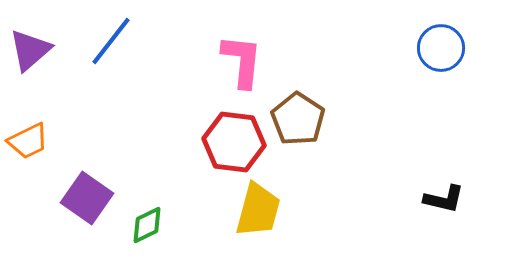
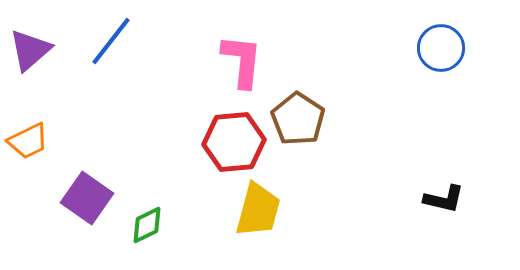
red hexagon: rotated 12 degrees counterclockwise
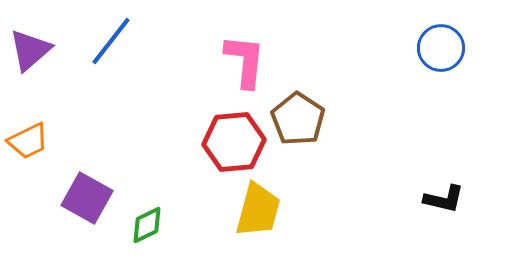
pink L-shape: moved 3 px right
purple square: rotated 6 degrees counterclockwise
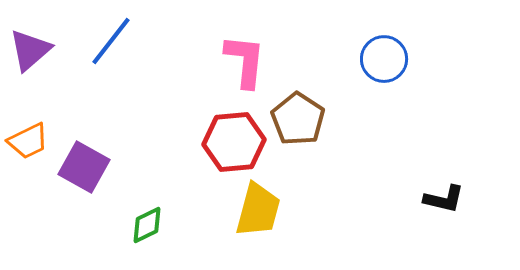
blue circle: moved 57 px left, 11 px down
purple square: moved 3 px left, 31 px up
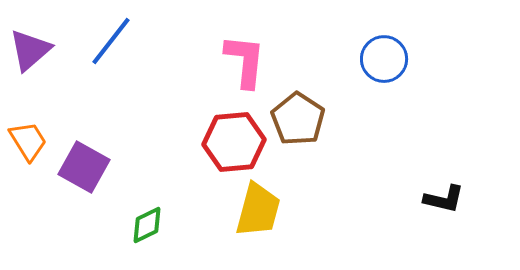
orange trapezoid: rotated 96 degrees counterclockwise
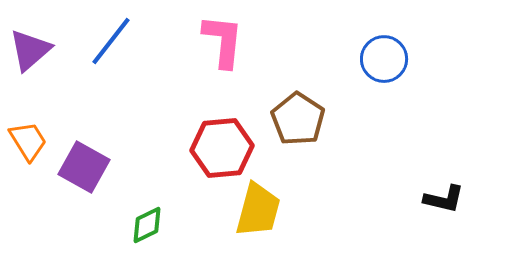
pink L-shape: moved 22 px left, 20 px up
red hexagon: moved 12 px left, 6 px down
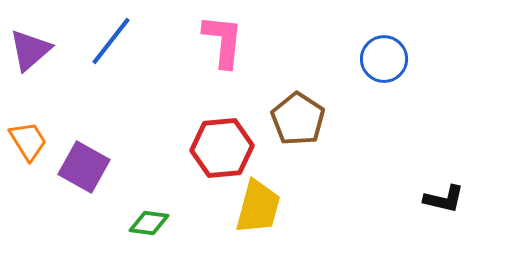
yellow trapezoid: moved 3 px up
green diamond: moved 2 px right, 2 px up; rotated 33 degrees clockwise
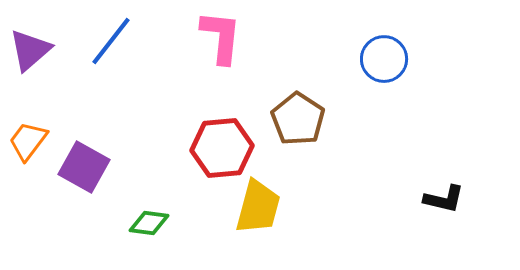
pink L-shape: moved 2 px left, 4 px up
orange trapezoid: rotated 111 degrees counterclockwise
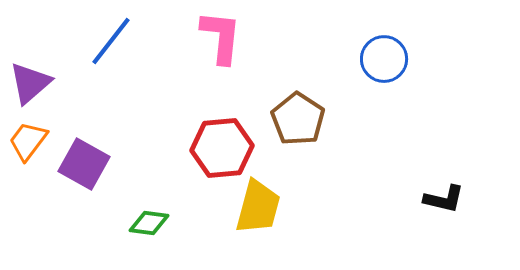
purple triangle: moved 33 px down
purple square: moved 3 px up
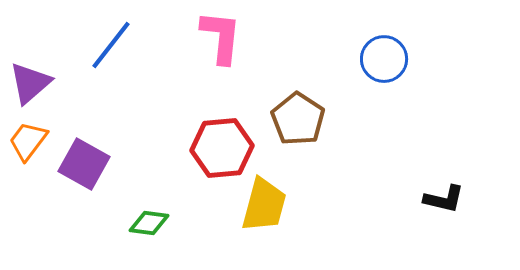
blue line: moved 4 px down
yellow trapezoid: moved 6 px right, 2 px up
